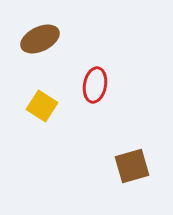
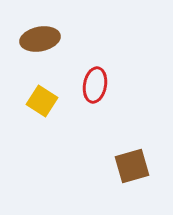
brown ellipse: rotated 15 degrees clockwise
yellow square: moved 5 px up
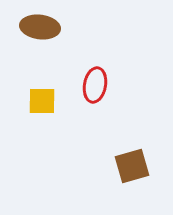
brown ellipse: moved 12 px up; rotated 18 degrees clockwise
yellow square: rotated 32 degrees counterclockwise
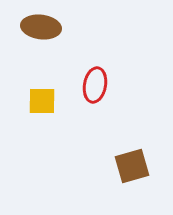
brown ellipse: moved 1 px right
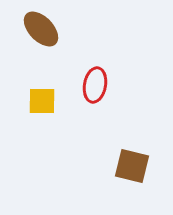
brown ellipse: moved 2 px down; rotated 39 degrees clockwise
brown square: rotated 30 degrees clockwise
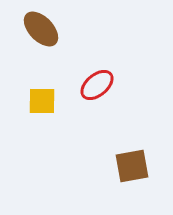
red ellipse: moved 2 px right; rotated 40 degrees clockwise
brown square: rotated 24 degrees counterclockwise
